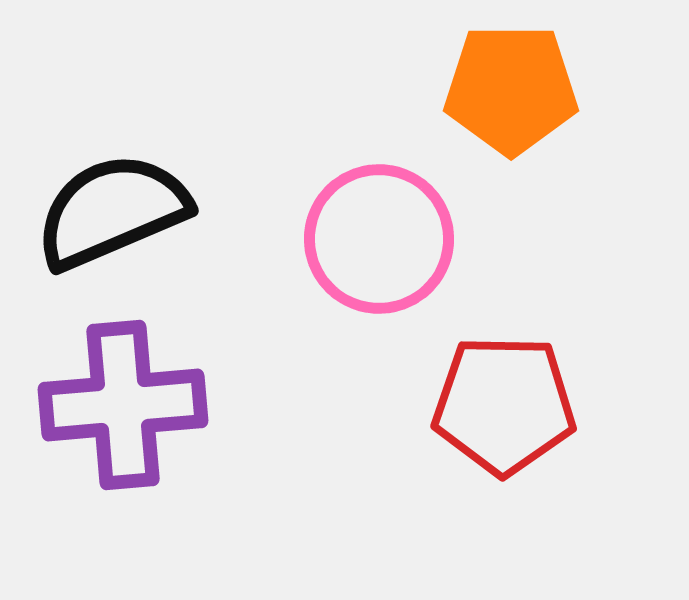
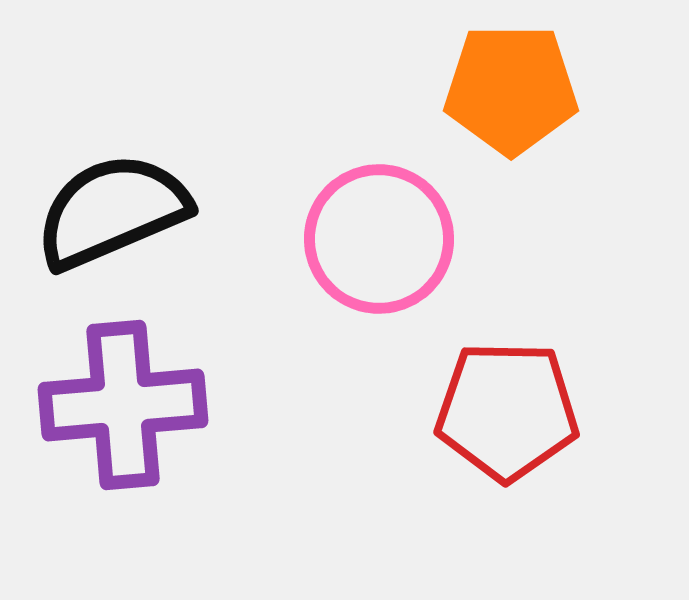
red pentagon: moved 3 px right, 6 px down
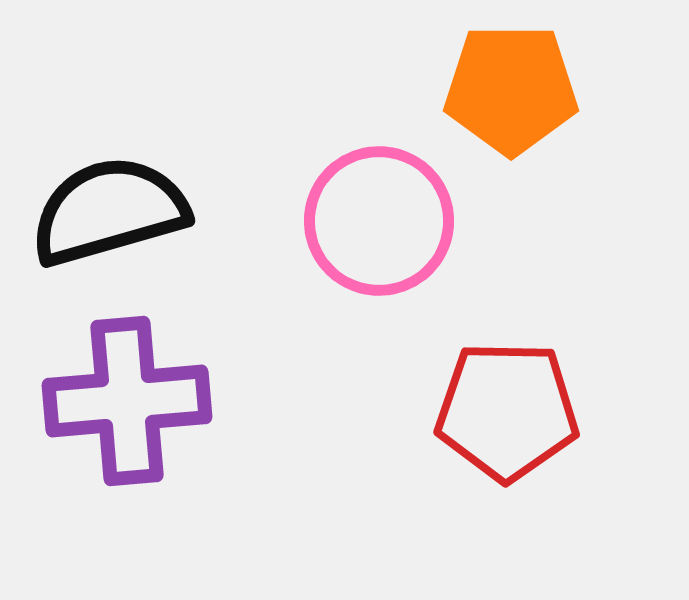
black semicircle: moved 3 px left; rotated 7 degrees clockwise
pink circle: moved 18 px up
purple cross: moved 4 px right, 4 px up
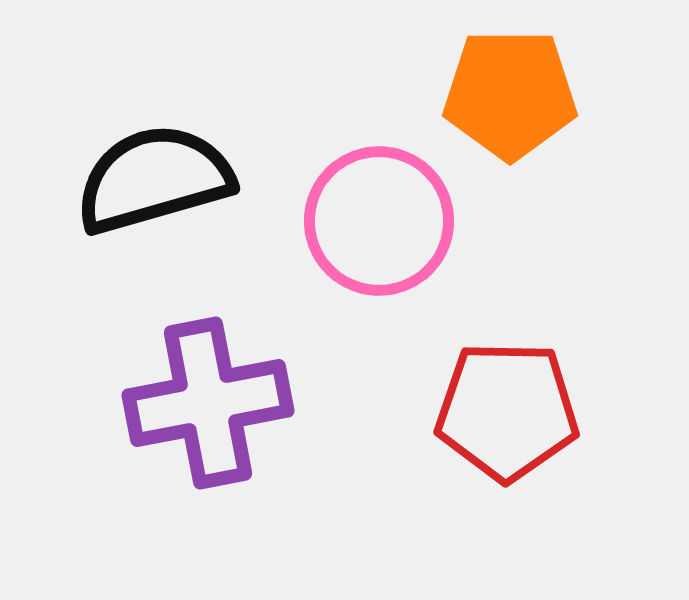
orange pentagon: moved 1 px left, 5 px down
black semicircle: moved 45 px right, 32 px up
purple cross: moved 81 px right, 2 px down; rotated 6 degrees counterclockwise
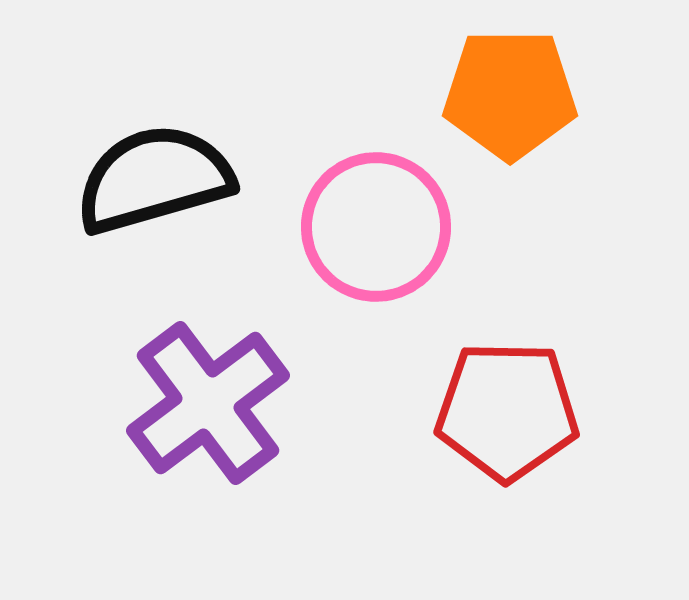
pink circle: moved 3 px left, 6 px down
purple cross: rotated 26 degrees counterclockwise
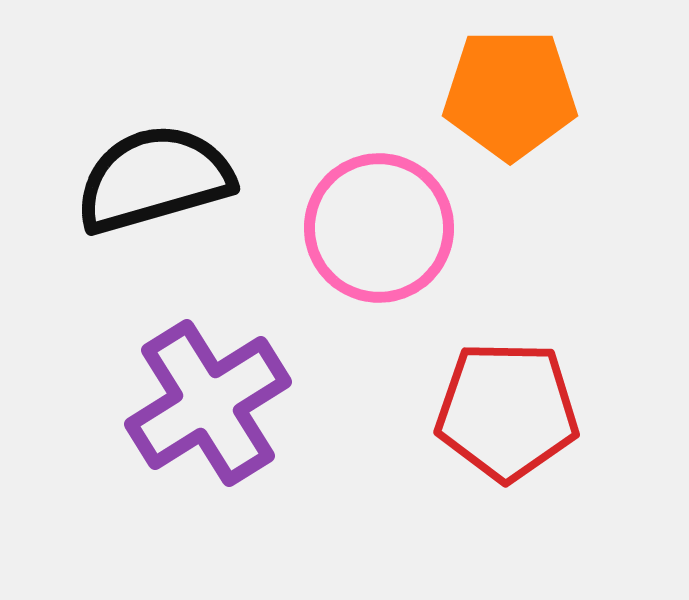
pink circle: moved 3 px right, 1 px down
purple cross: rotated 5 degrees clockwise
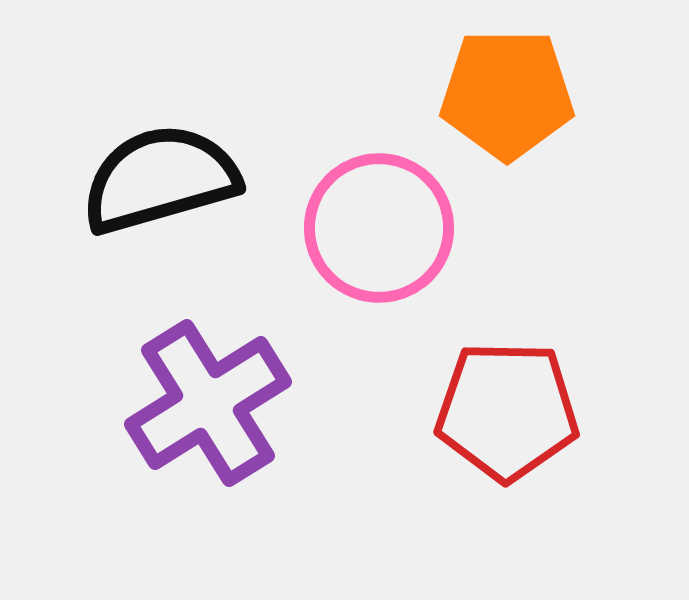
orange pentagon: moved 3 px left
black semicircle: moved 6 px right
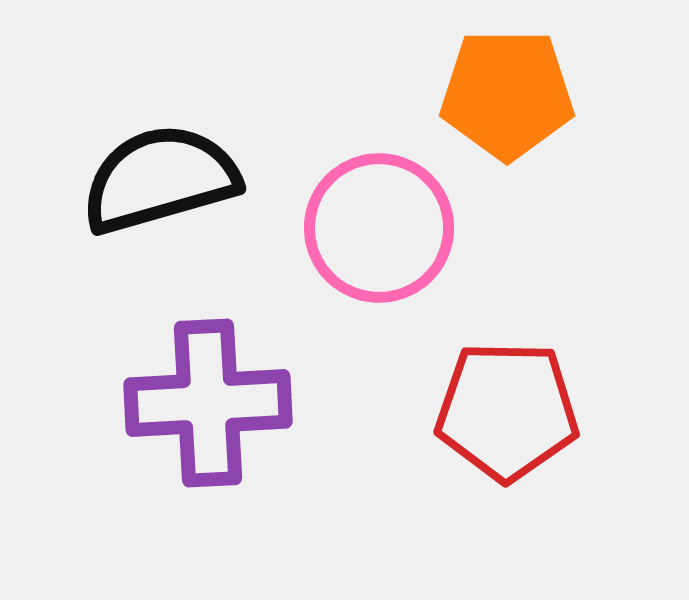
purple cross: rotated 29 degrees clockwise
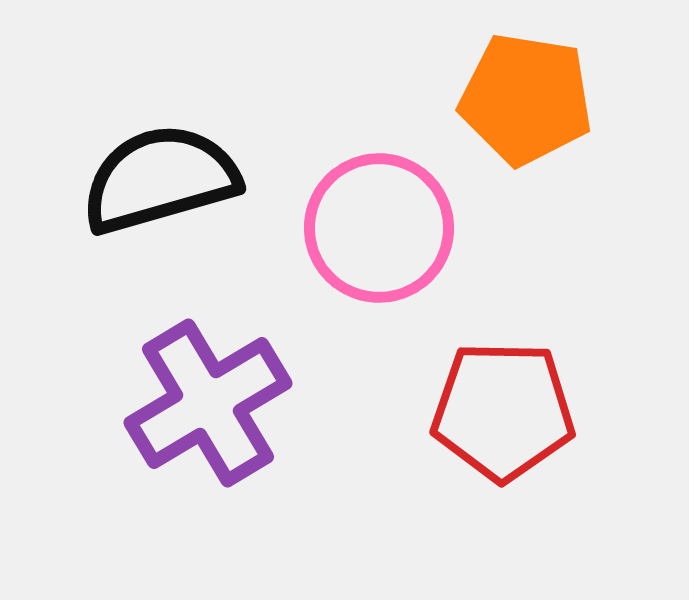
orange pentagon: moved 19 px right, 5 px down; rotated 9 degrees clockwise
purple cross: rotated 28 degrees counterclockwise
red pentagon: moved 4 px left
